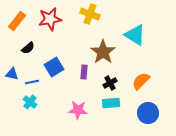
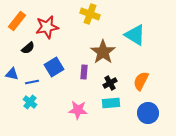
red star: moved 3 px left, 8 px down
orange semicircle: rotated 18 degrees counterclockwise
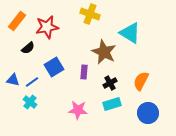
cyan triangle: moved 5 px left, 2 px up
brown star: moved 1 px right; rotated 10 degrees counterclockwise
blue triangle: moved 1 px right, 6 px down
blue line: rotated 24 degrees counterclockwise
cyan rectangle: moved 1 px right, 1 px down; rotated 12 degrees counterclockwise
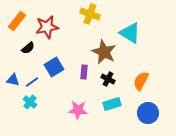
black cross: moved 2 px left, 4 px up; rotated 32 degrees counterclockwise
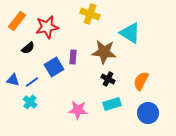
brown star: rotated 20 degrees counterclockwise
purple rectangle: moved 11 px left, 15 px up
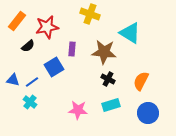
black semicircle: moved 2 px up
purple rectangle: moved 1 px left, 8 px up
cyan rectangle: moved 1 px left, 1 px down
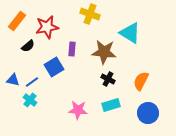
cyan cross: moved 2 px up
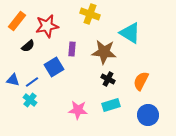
red star: moved 1 px up
blue circle: moved 2 px down
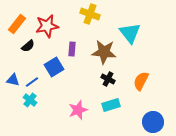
orange rectangle: moved 3 px down
cyan triangle: rotated 20 degrees clockwise
pink star: rotated 24 degrees counterclockwise
blue circle: moved 5 px right, 7 px down
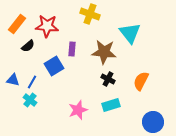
red star: rotated 15 degrees clockwise
blue square: moved 1 px up
blue line: rotated 24 degrees counterclockwise
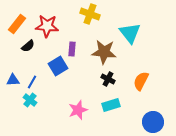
blue square: moved 4 px right
blue triangle: rotated 16 degrees counterclockwise
